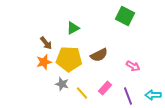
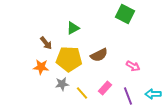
green square: moved 2 px up
orange star: moved 3 px left, 5 px down; rotated 21 degrees clockwise
gray star: rotated 24 degrees counterclockwise
cyan arrow: moved 1 px up
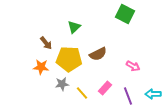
green triangle: moved 1 px right, 1 px up; rotated 16 degrees counterclockwise
brown semicircle: moved 1 px left, 1 px up
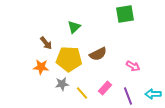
green square: rotated 36 degrees counterclockwise
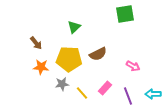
brown arrow: moved 10 px left
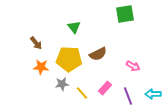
green triangle: rotated 24 degrees counterclockwise
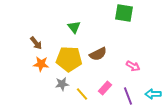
green square: moved 1 px left, 1 px up; rotated 18 degrees clockwise
orange star: moved 3 px up
yellow line: moved 1 px down
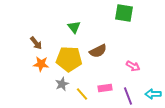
brown semicircle: moved 3 px up
gray star: rotated 16 degrees counterclockwise
pink rectangle: rotated 40 degrees clockwise
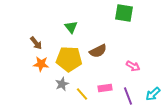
green triangle: moved 3 px left
cyan arrow: rotated 42 degrees counterclockwise
